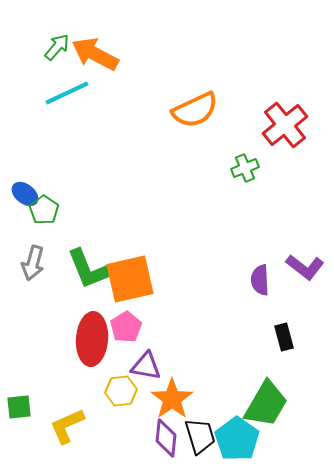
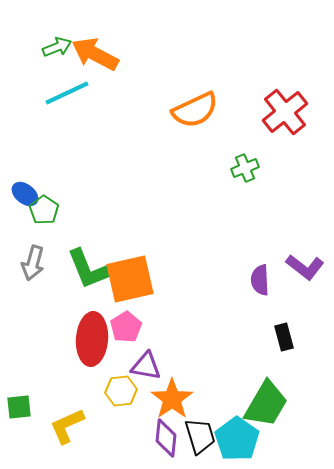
green arrow: rotated 28 degrees clockwise
red cross: moved 13 px up
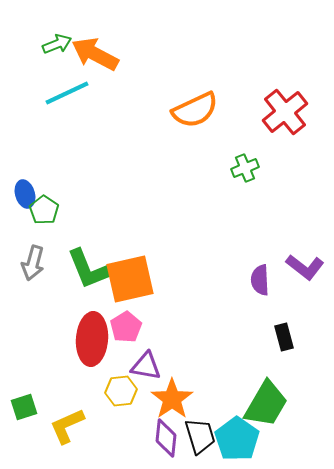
green arrow: moved 3 px up
blue ellipse: rotated 36 degrees clockwise
green square: moved 5 px right; rotated 12 degrees counterclockwise
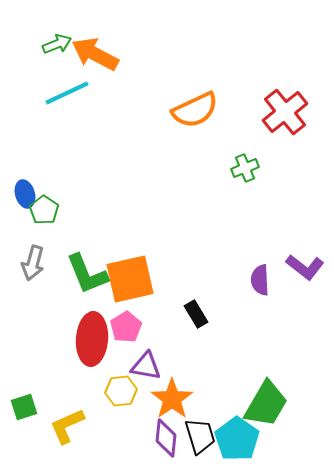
green L-shape: moved 1 px left, 5 px down
black rectangle: moved 88 px left, 23 px up; rotated 16 degrees counterclockwise
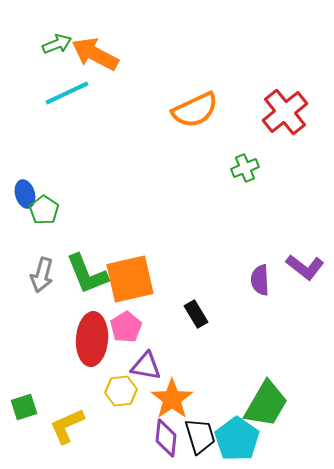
gray arrow: moved 9 px right, 12 px down
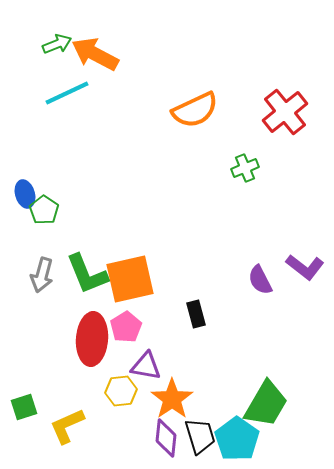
purple semicircle: rotated 24 degrees counterclockwise
black rectangle: rotated 16 degrees clockwise
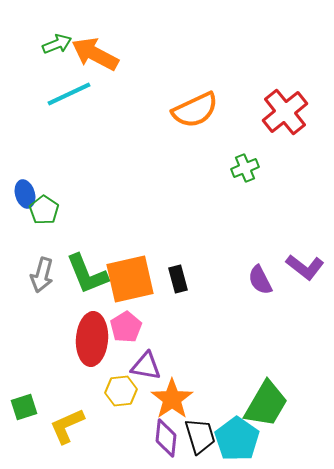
cyan line: moved 2 px right, 1 px down
black rectangle: moved 18 px left, 35 px up
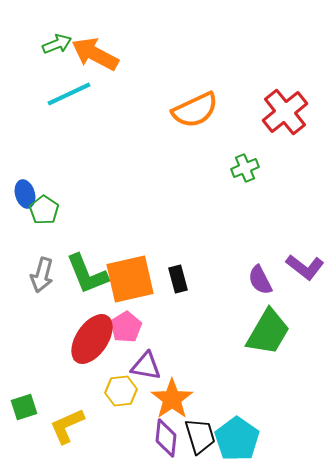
red ellipse: rotated 30 degrees clockwise
green trapezoid: moved 2 px right, 72 px up
